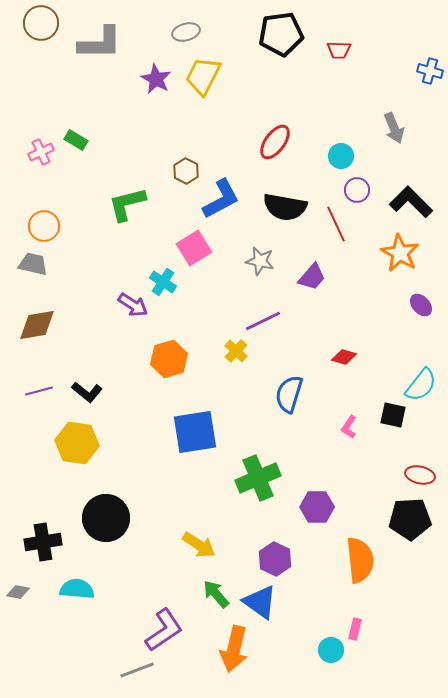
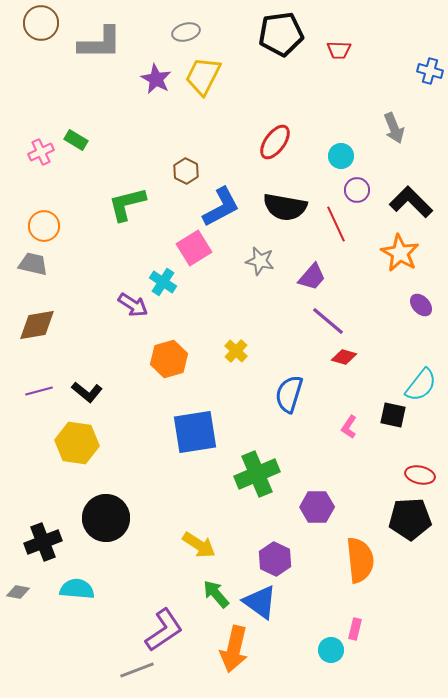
blue L-shape at (221, 199): moved 8 px down
purple line at (263, 321): moved 65 px right; rotated 66 degrees clockwise
green cross at (258, 478): moved 1 px left, 4 px up
black cross at (43, 542): rotated 12 degrees counterclockwise
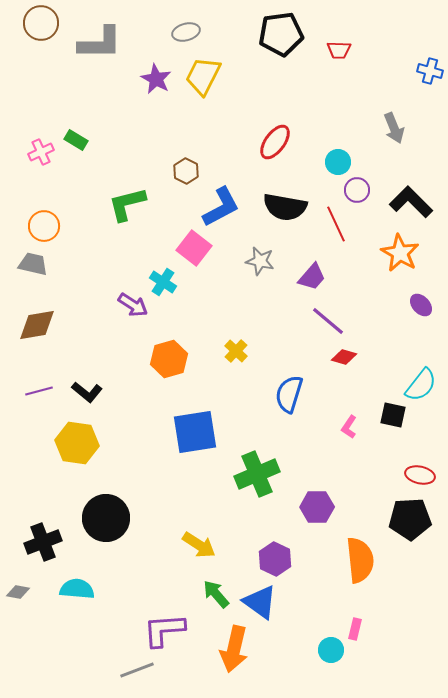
cyan circle at (341, 156): moved 3 px left, 6 px down
pink square at (194, 248): rotated 20 degrees counterclockwise
purple L-shape at (164, 630): rotated 150 degrees counterclockwise
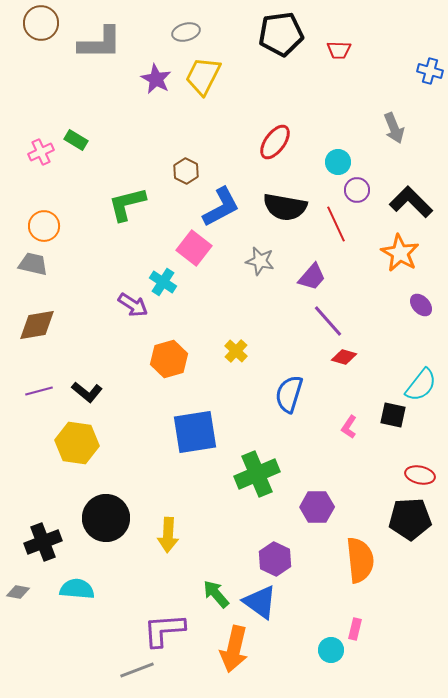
purple line at (328, 321): rotated 9 degrees clockwise
yellow arrow at (199, 545): moved 31 px left, 10 px up; rotated 60 degrees clockwise
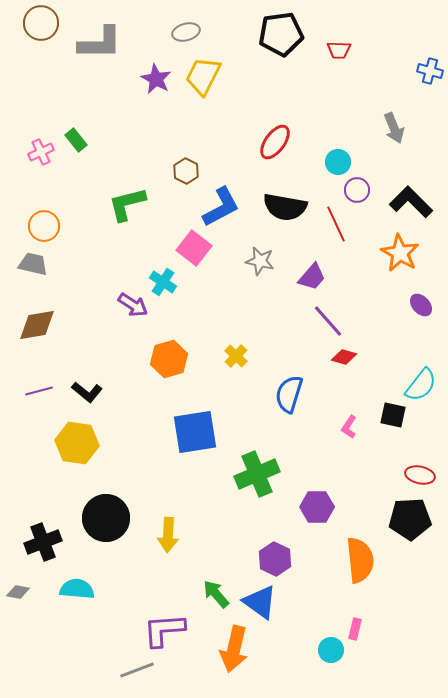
green rectangle at (76, 140): rotated 20 degrees clockwise
yellow cross at (236, 351): moved 5 px down
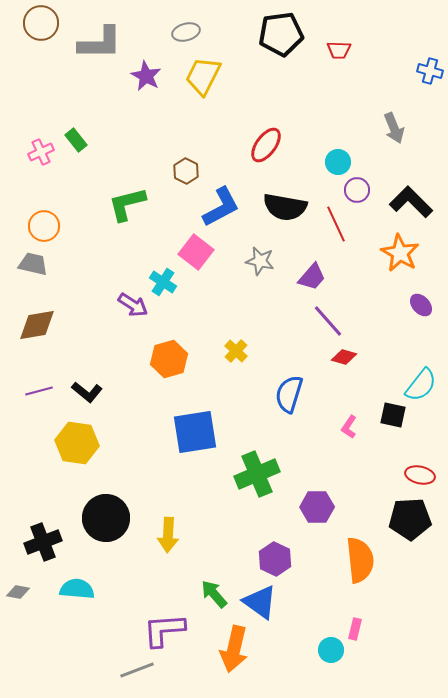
purple star at (156, 79): moved 10 px left, 3 px up
red ellipse at (275, 142): moved 9 px left, 3 px down
pink square at (194, 248): moved 2 px right, 4 px down
yellow cross at (236, 356): moved 5 px up
green arrow at (216, 594): moved 2 px left
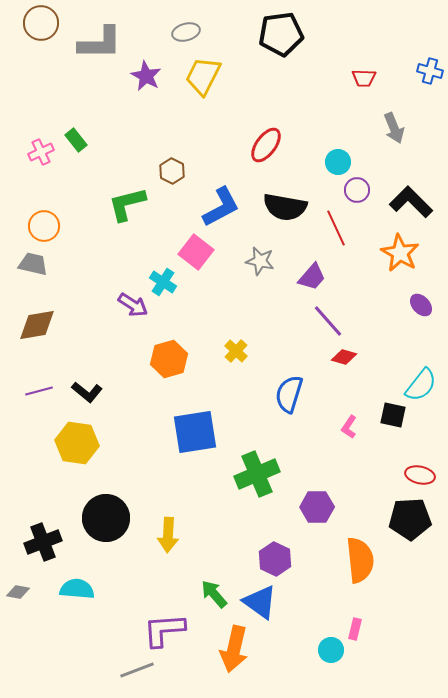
red trapezoid at (339, 50): moved 25 px right, 28 px down
brown hexagon at (186, 171): moved 14 px left
red line at (336, 224): moved 4 px down
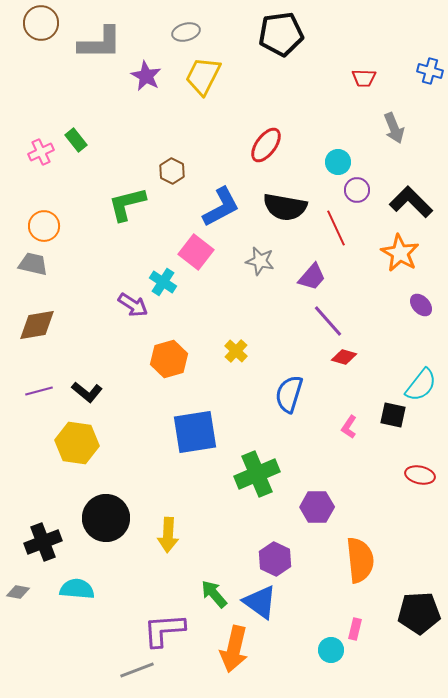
black pentagon at (410, 519): moved 9 px right, 94 px down
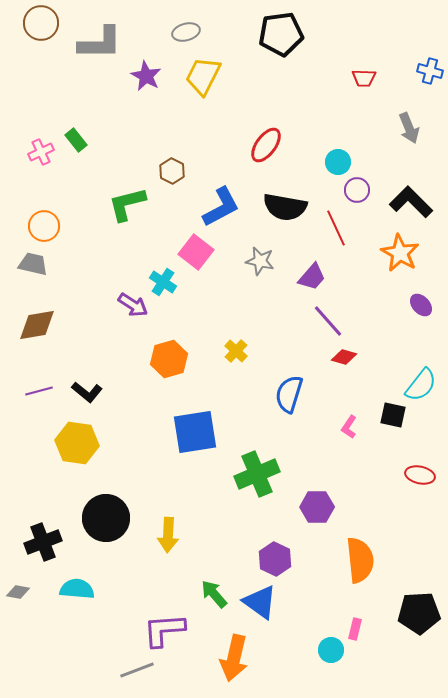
gray arrow at (394, 128): moved 15 px right
orange arrow at (234, 649): moved 9 px down
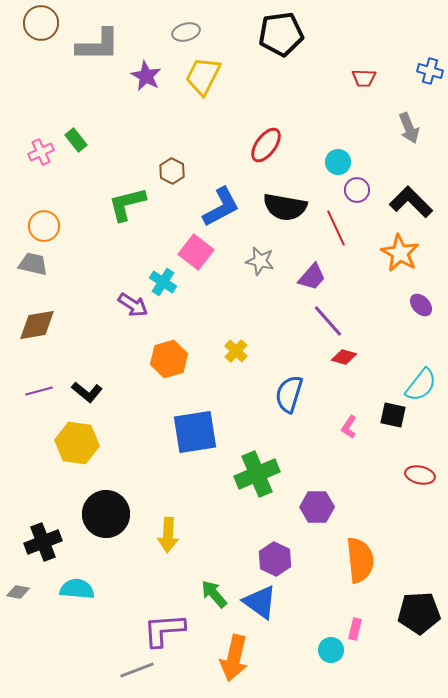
gray L-shape at (100, 43): moved 2 px left, 2 px down
black circle at (106, 518): moved 4 px up
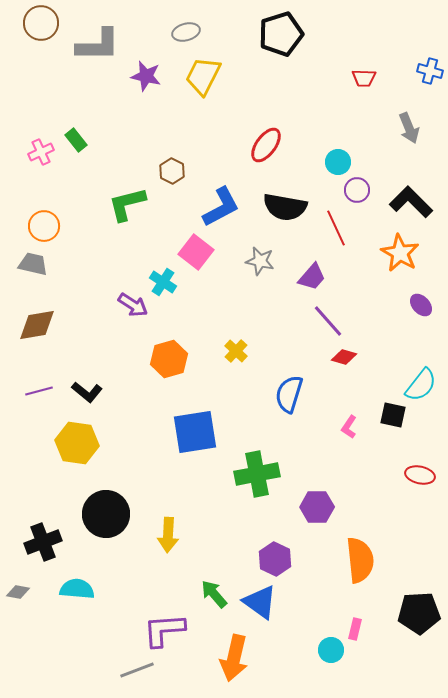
black pentagon at (281, 34): rotated 9 degrees counterclockwise
purple star at (146, 76): rotated 16 degrees counterclockwise
green cross at (257, 474): rotated 12 degrees clockwise
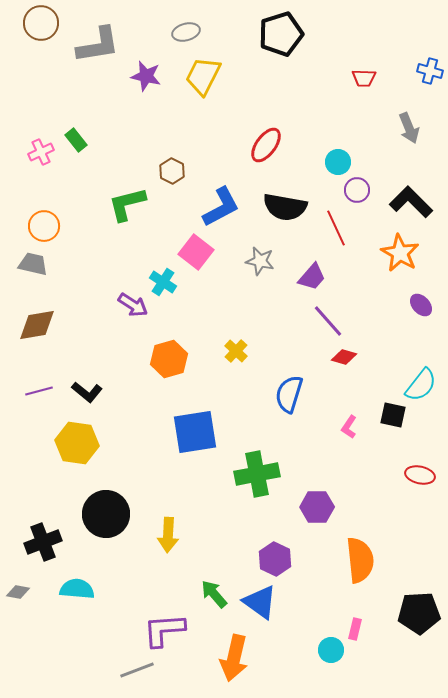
gray L-shape at (98, 45): rotated 9 degrees counterclockwise
